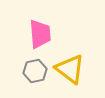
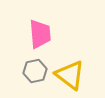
yellow triangle: moved 6 px down
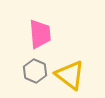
gray hexagon: rotated 25 degrees counterclockwise
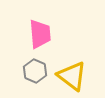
yellow triangle: moved 2 px right, 1 px down
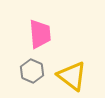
gray hexagon: moved 3 px left
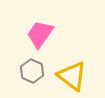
pink trapezoid: rotated 140 degrees counterclockwise
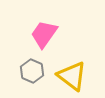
pink trapezoid: moved 4 px right
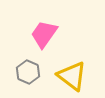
gray hexagon: moved 4 px left, 1 px down
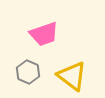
pink trapezoid: rotated 144 degrees counterclockwise
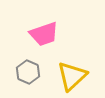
yellow triangle: rotated 40 degrees clockwise
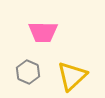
pink trapezoid: moved 1 px left, 2 px up; rotated 20 degrees clockwise
